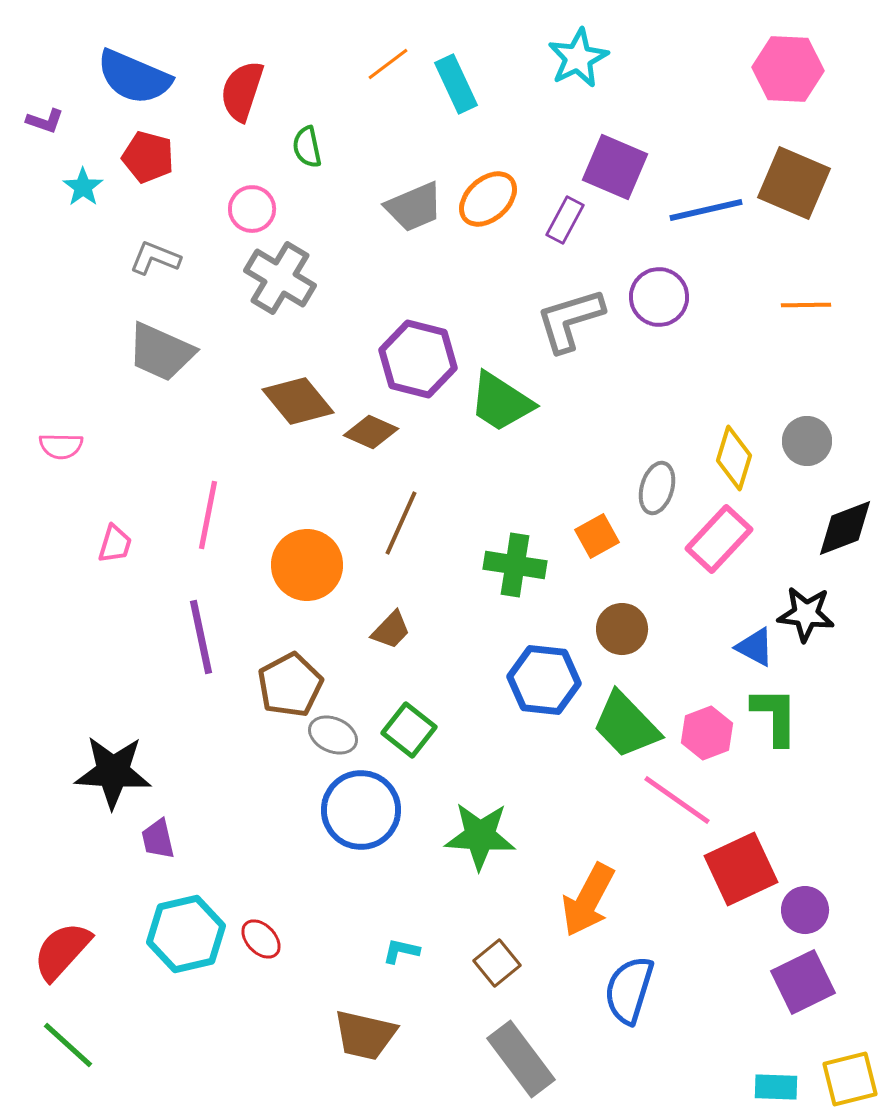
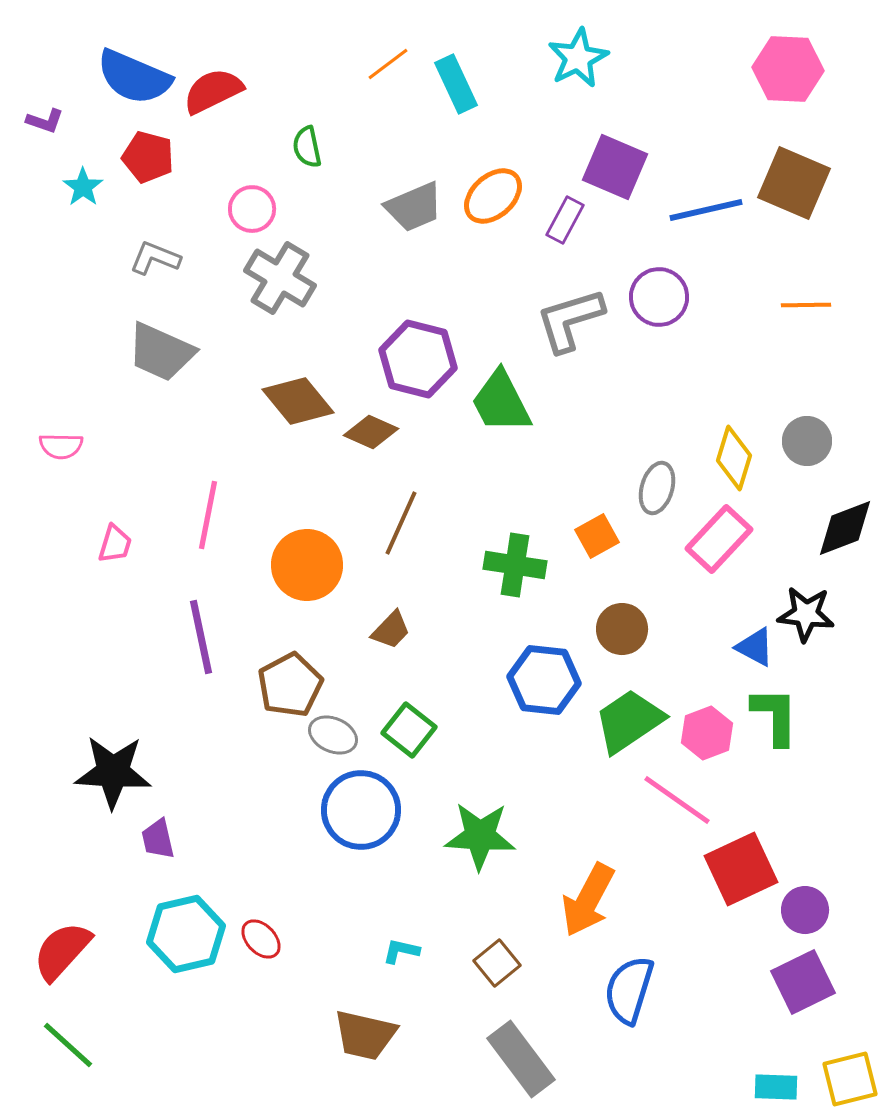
red semicircle at (242, 91): moved 29 px left; rotated 46 degrees clockwise
orange ellipse at (488, 199): moved 5 px right, 3 px up
green trapezoid at (501, 402): rotated 30 degrees clockwise
green trapezoid at (626, 725): moved 3 px right, 4 px up; rotated 100 degrees clockwise
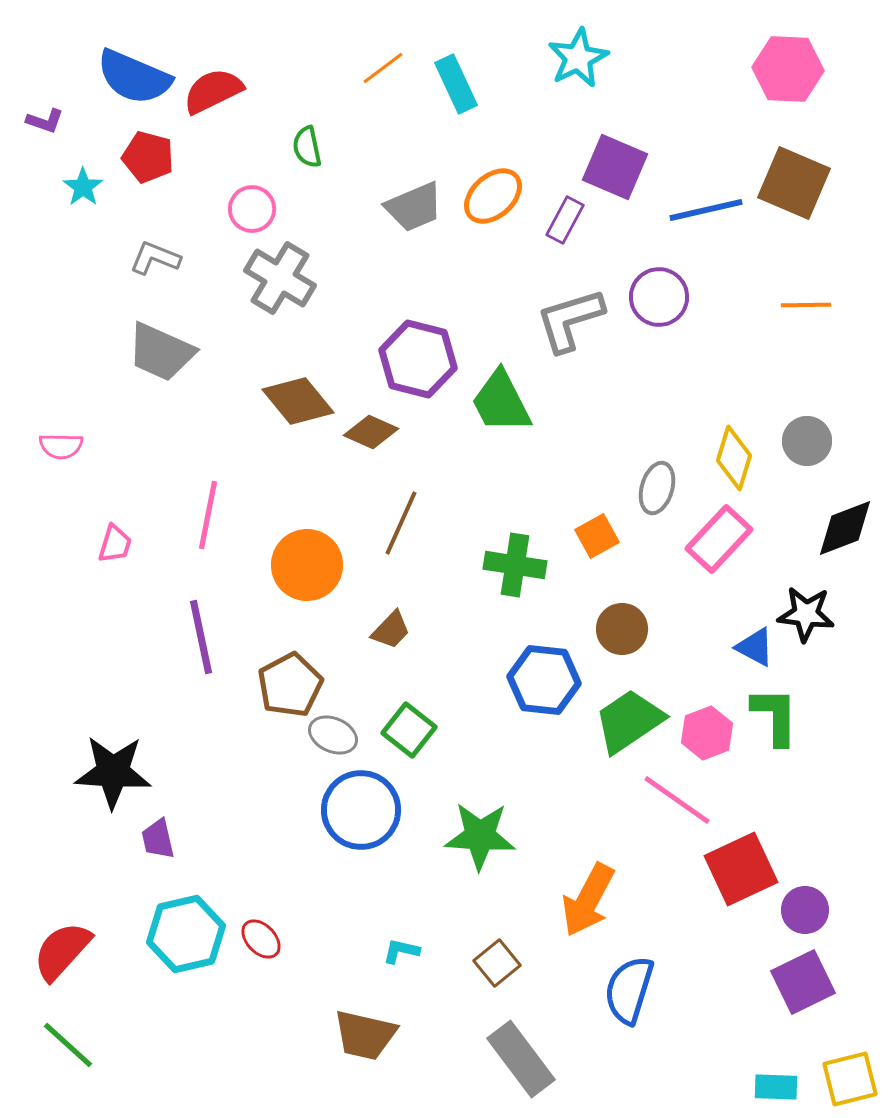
orange line at (388, 64): moved 5 px left, 4 px down
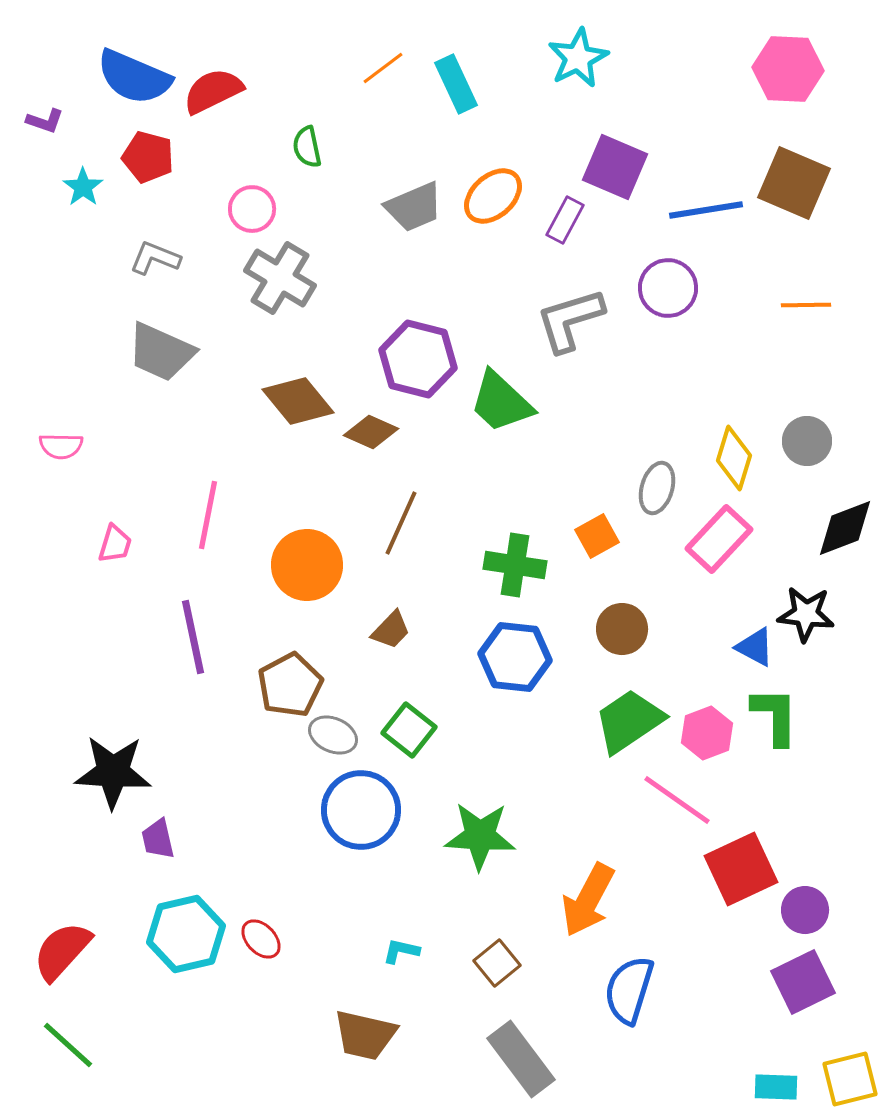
blue line at (706, 210): rotated 4 degrees clockwise
purple circle at (659, 297): moved 9 px right, 9 px up
green trapezoid at (501, 402): rotated 20 degrees counterclockwise
purple line at (201, 637): moved 8 px left
blue hexagon at (544, 680): moved 29 px left, 23 px up
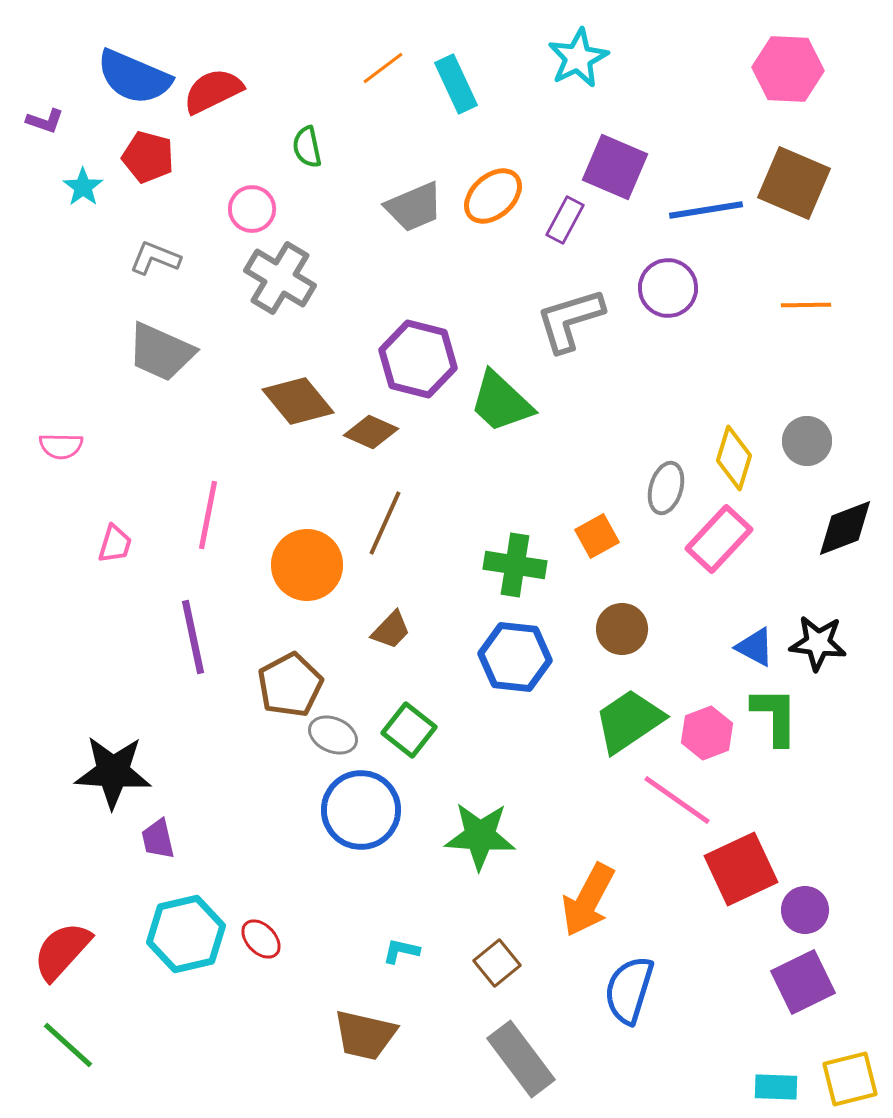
gray ellipse at (657, 488): moved 9 px right
brown line at (401, 523): moved 16 px left
black star at (806, 614): moved 12 px right, 29 px down
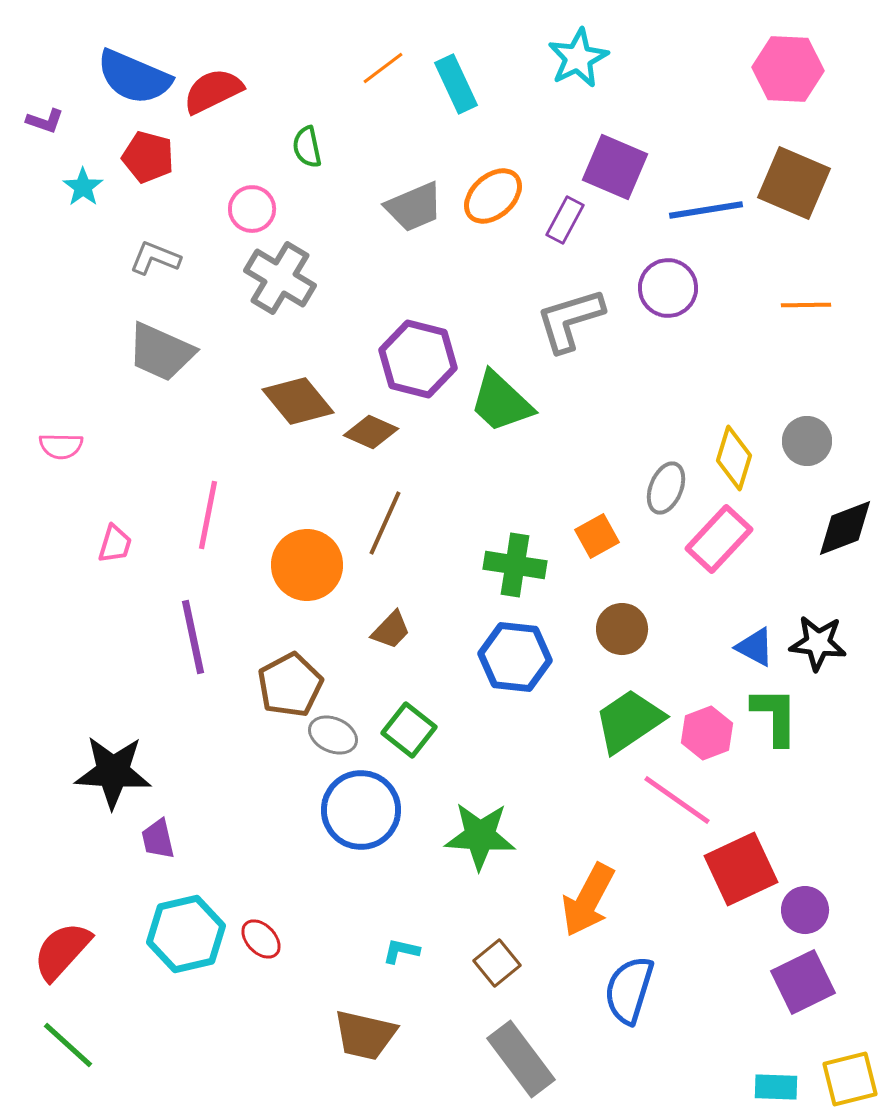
gray ellipse at (666, 488): rotated 6 degrees clockwise
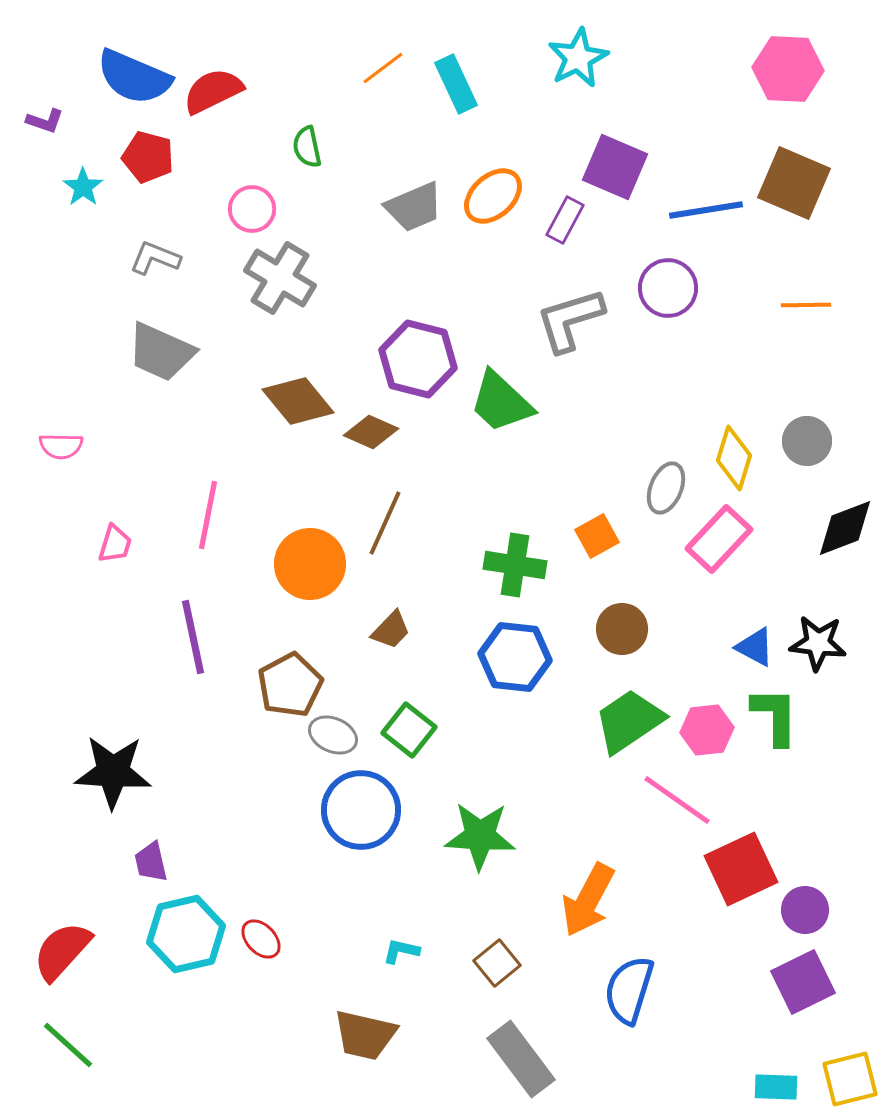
orange circle at (307, 565): moved 3 px right, 1 px up
pink hexagon at (707, 733): moved 3 px up; rotated 15 degrees clockwise
purple trapezoid at (158, 839): moved 7 px left, 23 px down
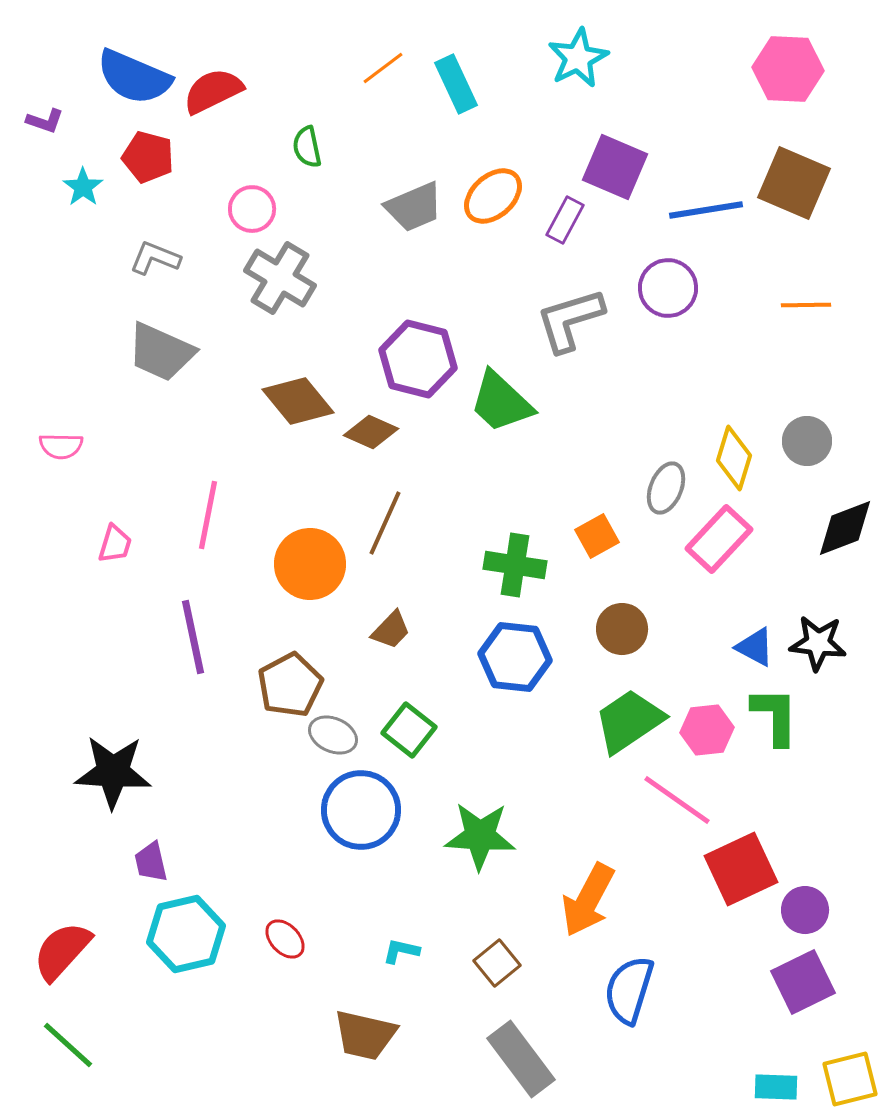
red ellipse at (261, 939): moved 24 px right
